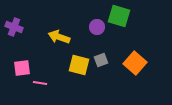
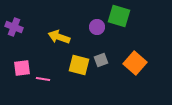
pink line: moved 3 px right, 4 px up
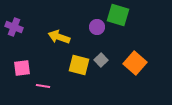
green square: moved 1 px left, 1 px up
gray square: rotated 24 degrees counterclockwise
pink line: moved 7 px down
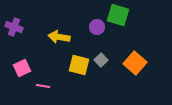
yellow arrow: rotated 10 degrees counterclockwise
pink square: rotated 18 degrees counterclockwise
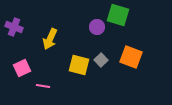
yellow arrow: moved 9 px left, 2 px down; rotated 75 degrees counterclockwise
orange square: moved 4 px left, 6 px up; rotated 20 degrees counterclockwise
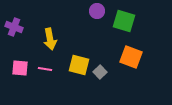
green square: moved 6 px right, 6 px down
purple circle: moved 16 px up
yellow arrow: rotated 35 degrees counterclockwise
gray square: moved 1 px left, 12 px down
pink square: moved 2 px left; rotated 30 degrees clockwise
pink line: moved 2 px right, 17 px up
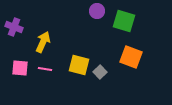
yellow arrow: moved 7 px left, 3 px down; rotated 145 degrees counterclockwise
